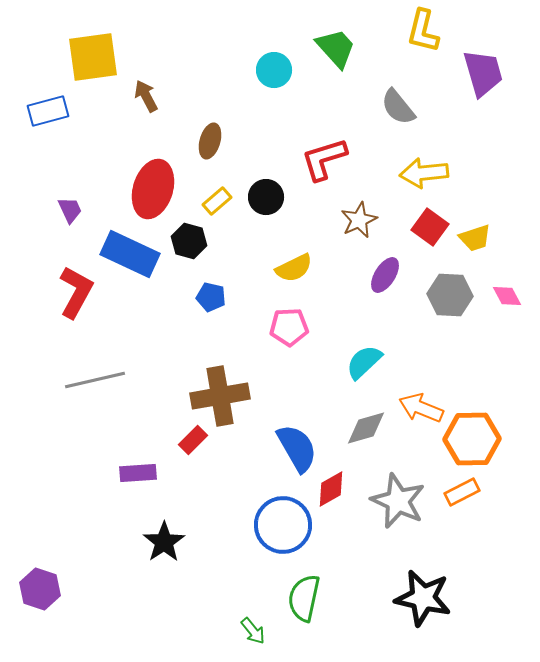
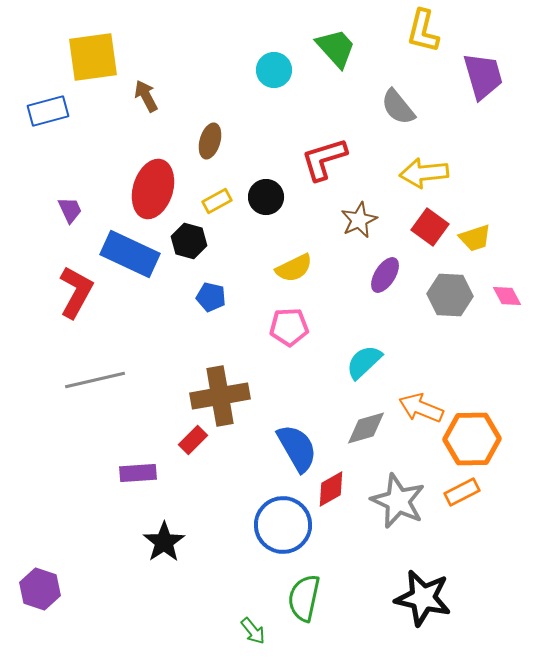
purple trapezoid at (483, 73): moved 3 px down
yellow rectangle at (217, 201): rotated 12 degrees clockwise
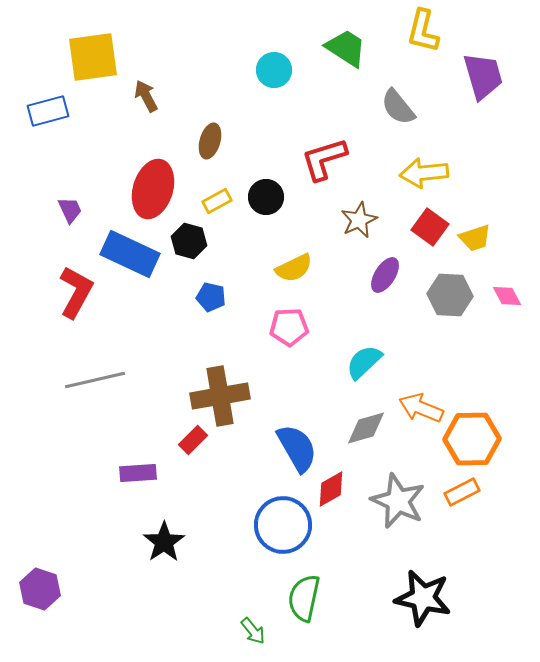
green trapezoid at (336, 48): moved 10 px right; rotated 15 degrees counterclockwise
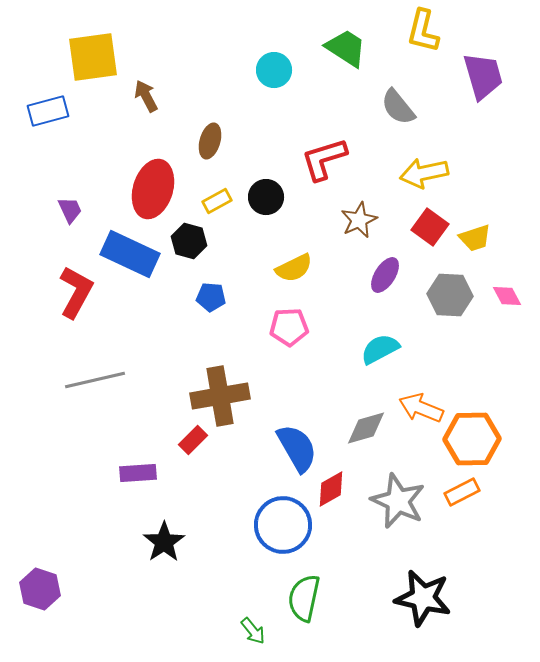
yellow arrow at (424, 173): rotated 6 degrees counterclockwise
blue pentagon at (211, 297): rotated 8 degrees counterclockwise
cyan semicircle at (364, 362): moved 16 px right, 13 px up; rotated 15 degrees clockwise
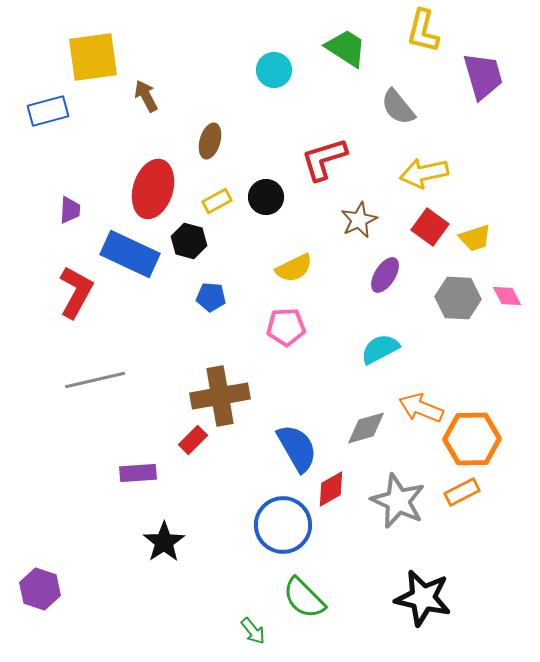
purple trapezoid at (70, 210): rotated 28 degrees clockwise
gray hexagon at (450, 295): moved 8 px right, 3 px down
pink pentagon at (289, 327): moved 3 px left
green semicircle at (304, 598): rotated 57 degrees counterclockwise
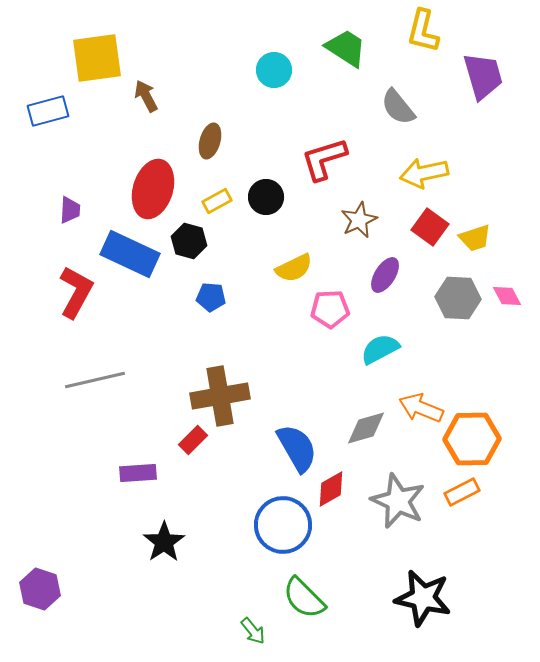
yellow square at (93, 57): moved 4 px right, 1 px down
pink pentagon at (286, 327): moved 44 px right, 18 px up
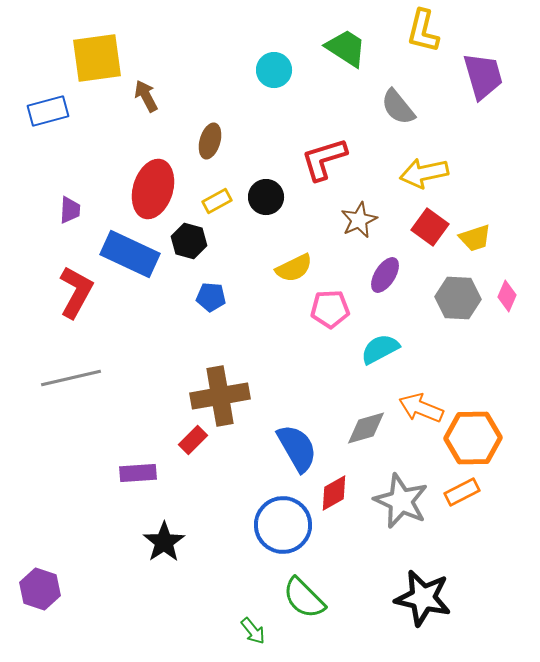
pink diamond at (507, 296): rotated 52 degrees clockwise
gray line at (95, 380): moved 24 px left, 2 px up
orange hexagon at (472, 439): moved 1 px right, 1 px up
red diamond at (331, 489): moved 3 px right, 4 px down
gray star at (398, 501): moved 3 px right
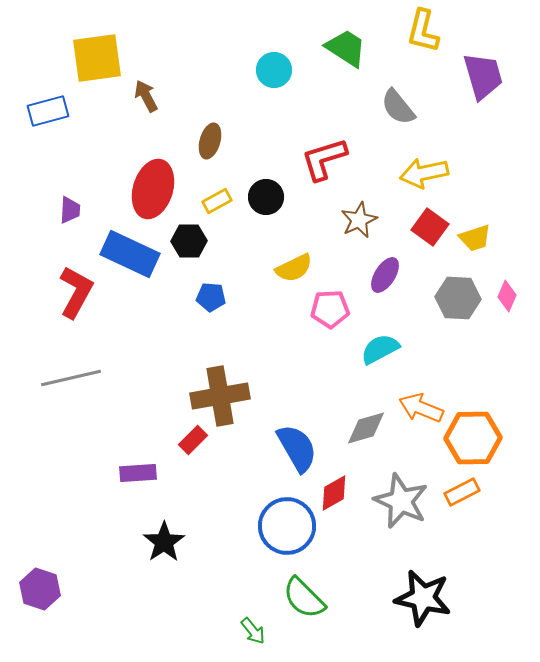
black hexagon at (189, 241): rotated 16 degrees counterclockwise
blue circle at (283, 525): moved 4 px right, 1 px down
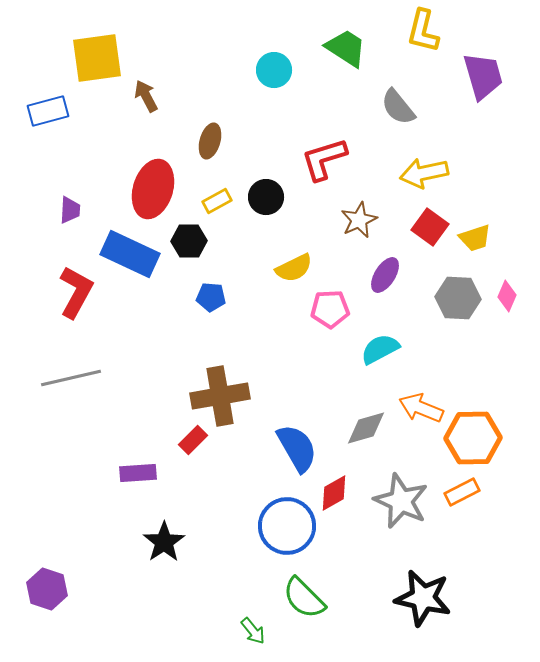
purple hexagon at (40, 589): moved 7 px right
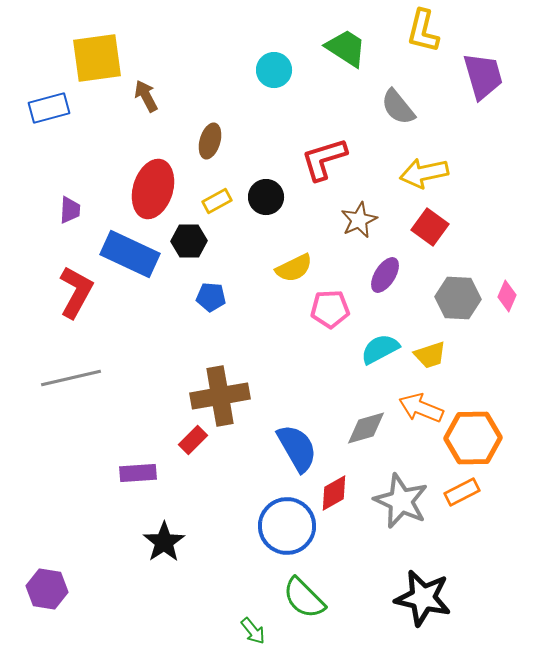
blue rectangle at (48, 111): moved 1 px right, 3 px up
yellow trapezoid at (475, 238): moved 45 px left, 117 px down
purple hexagon at (47, 589): rotated 9 degrees counterclockwise
